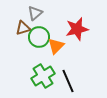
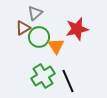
brown triangle: rotated 14 degrees counterclockwise
orange triangle: rotated 18 degrees counterclockwise
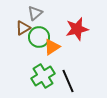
orange triangle: moved 4 px left, 1 px down; rotated 30 degrees clockwise
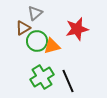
green circle: moved 2 px left, 4 px down
orange triangle: moved 1 px up; rotated 18 degrees clockwise
green cross: moved 1 px left, 1 px down
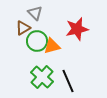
gray triangle: rotated 35 degrees counterclockwise
green cross: rotated 15 degrees counterclockwise
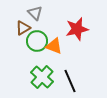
orange triangle: moved 2 px right; rotated 36 degrees clockwise
black line: moved 2 px right
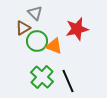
black line: moved 2 px left
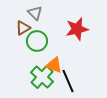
orange triangle: moved 19 px down
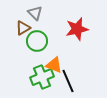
green cross: rotated 25 degrees clockwise
